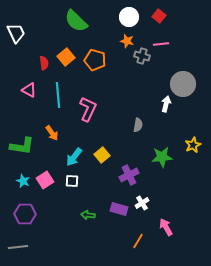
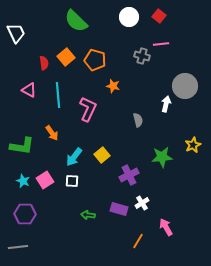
orange star: moved 14 px left, 45 px down
gray circle: moved 2 px right, 2 px down
gray semicircle: moved 5 px up; rotated 24 degrees counterclockwise
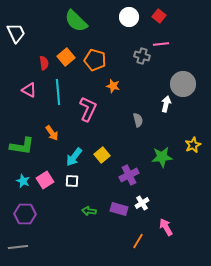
gray circle: moved 2 px left, 2 px up
cyan line: moved 3 px up
green arrow: moved 1 px right, 4 px up
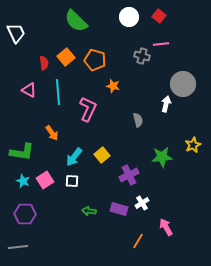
green L-shape: moved 6 px down
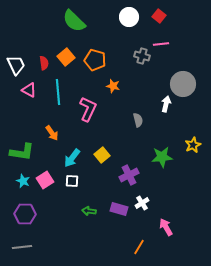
green semicircle: moved 2 px left
white trapezoid: moved 32 px down
cyan arrow: moved 2 px left, 1 px down
orange line: moved 1 px right, 6 px down
gray line: moved 4 px right
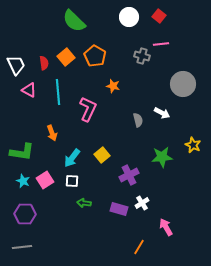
orange pentagon: moved 4 px up; rotated 15 degrees clockwise
white arrow: moved 4 px left, 9 px down; rotated 105 degrees clockwise
orange arrow: rotated 14 degrees clockwise
yellow star: rotated 21 degrees counterclockwise
green arrow: moved 5 px left, 8 px up
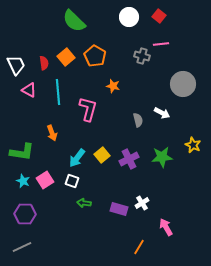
pink L-shape: rotated 10 degrees counterclockwise
cyan arrow: moved 5 px right
purple cross: moved 16 px up
white square: rotated 16 degrees clockwise
gray line: rotated 18 degrees counterclockwise
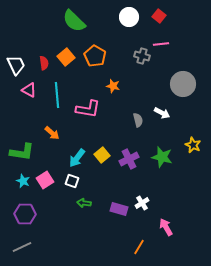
cyan line: moved 1 px left, 3 px down
pink L-shape: rotated 85 degrees clockwise
orange arrow: rotated 28 degrees counterclockwise
green star: rotated 20 degrees clockwise
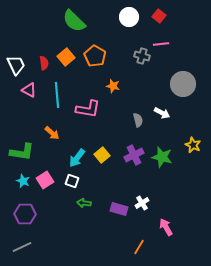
purple cross: moved 5 px right, 4 px up
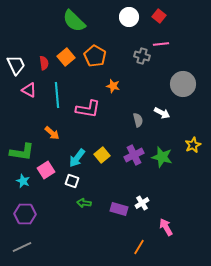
yellow star: rotated 21 degrees clockwise
pink square: moved 1 px right, 10 px up
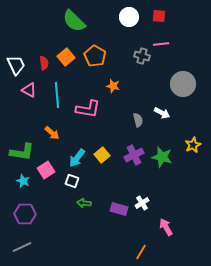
red square: rotated 32 degrees counterclockwise
orange line: moved 2 px right, 5 px down
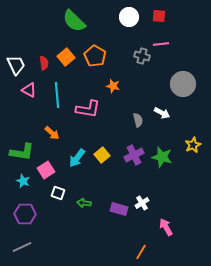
white square: moved 14 px left, 12 px down
